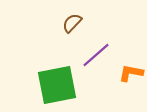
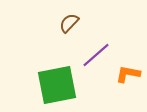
brown semicircle: moved 3 px left
orange L-shape: moved 3 px left, 1 px down
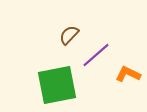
brown semicircle: moved 12 px down
orange L-shape: rotated 15 degrees clockwise
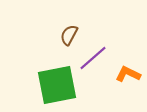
brown semicircle: rotated 15 degrees counterclockwise
purple line: moved 3 px left, 3 px down
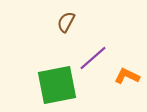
brown semicircle: moved 3 px left, 13 px up
orange L-shape: moved 1 px left, 2 px down
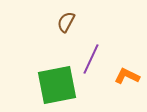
purple line: moved 2 px left, 1 px down; rotated 24 degrees counterclockwise
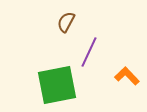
purple line: moved 2 px left, 7 px up
orange L-shape: rotated 20 degrees clockwise
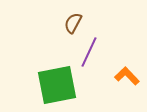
brown semicircle: moved 7 px right, 1 px down
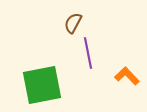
purple line: moved 1 px left, 1 px down; rotated 36 degrees counterclockwise
green square: moved 15 px left
